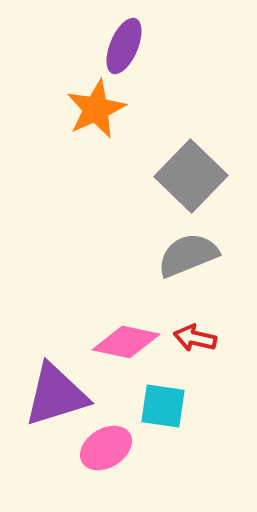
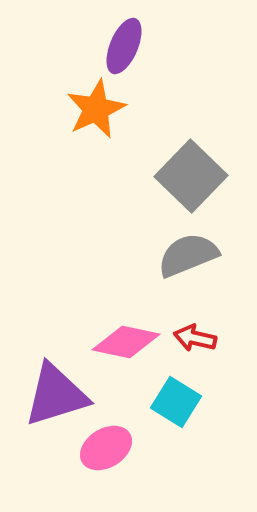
cyan square: moved 13 px right, 4 px up; rotated 24 degrees clockwise
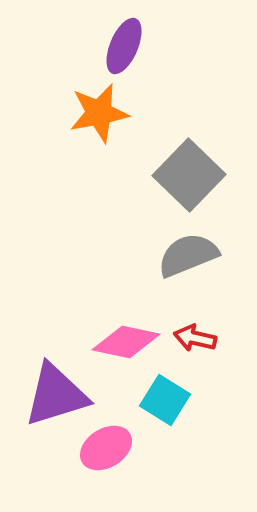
orange star: moved 3 px right, 4 px down; rotated 14 degrees clockwise
gray square: moved 2 px left, 1 px up
cyan square: moved 11 px left, 2 px up
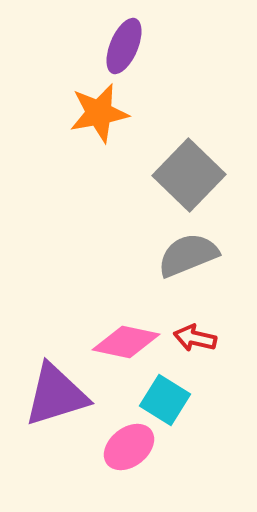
pink ellipse: moved 23 px right, 1 px up; rotated 6 degrees counterclockwise
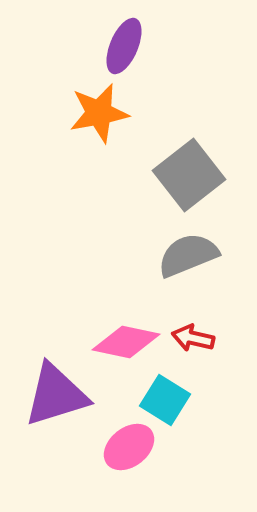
gray square: rotated 8 degrees clockwise
red arrow: moved 2 px left
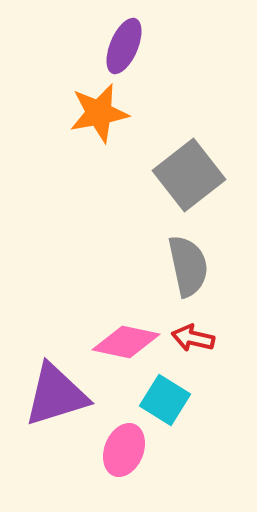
gray semicircle: moved 11 px down; rotated 100 degrees clockwise
pink ellipse: moved 5 px left, 3 px down; rotated 30 degrees counterclockwise
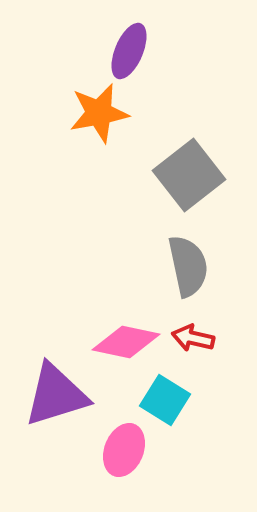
purple ellipse: moved 5 px right, 5 px down
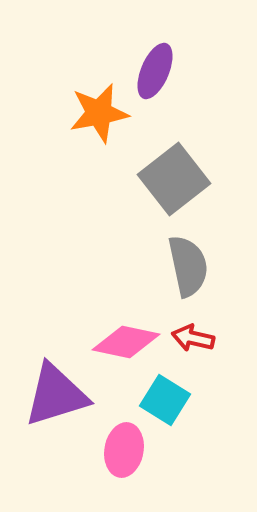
purple ellipse: moved 26 px right, 20 px down
gray square: moved 15 px left, 4 px down
pink ellipse: rotated 12 degrees counterclockwise
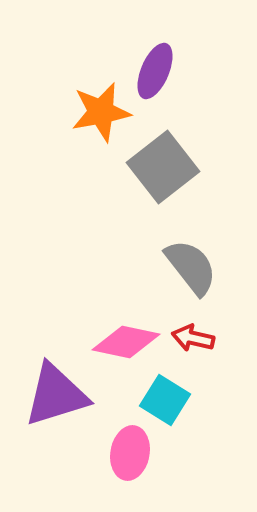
orange star: moved 2 px right, 1 px up
gray square: moved 11 px left, 12 px up
gray semicircle: moved 3 px right, 1 px down; rotated 26 degrees counterclockwise
pink ellipse: moved 6 px right, 3 px down
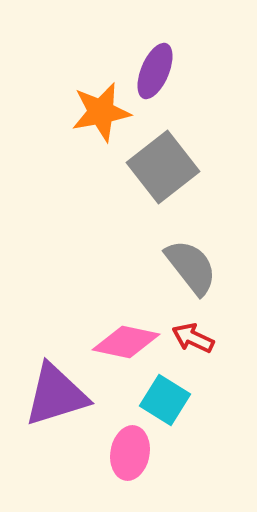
red arrow: rotated 12 degrees clockwise
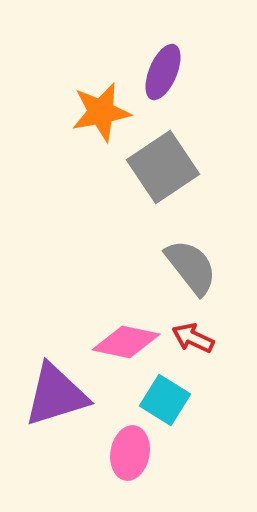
purple ellipse: moved 8 px right, 1 px down
gray square: rotated 4 degrees clockwise
